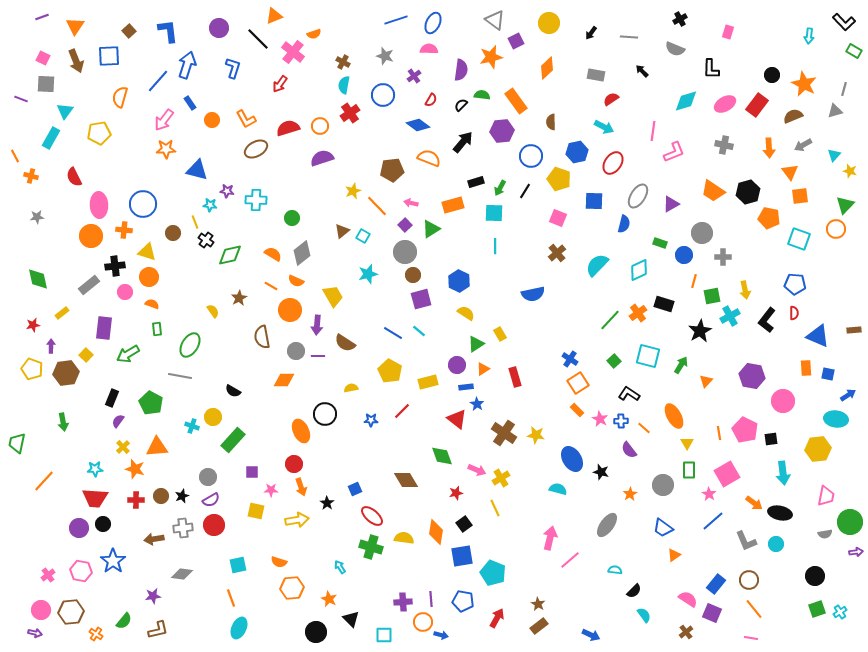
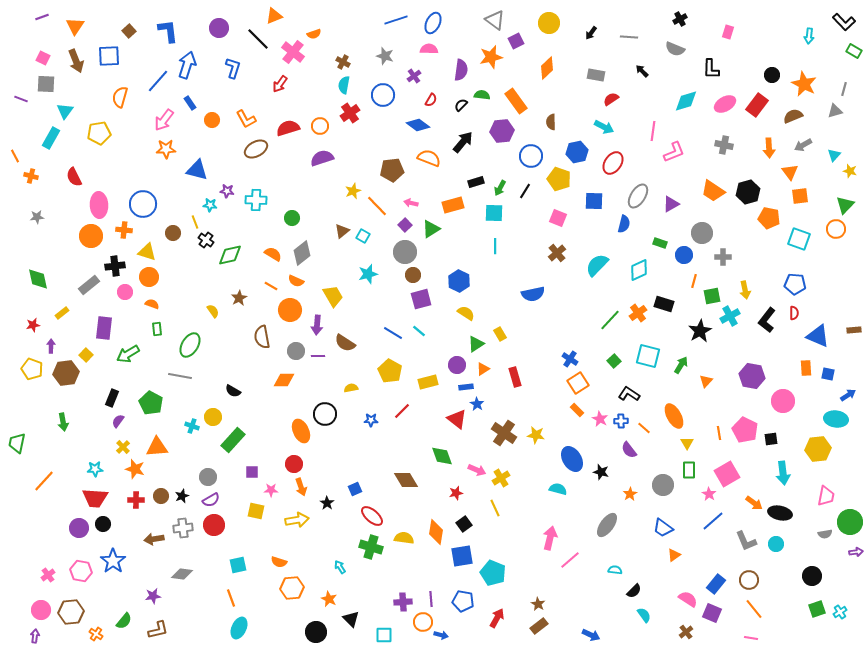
black circle at (815, 576): moved 3 px left
purple arrow at (35, 633): moved 3 px down; rotated 96 degrees counterclockwise
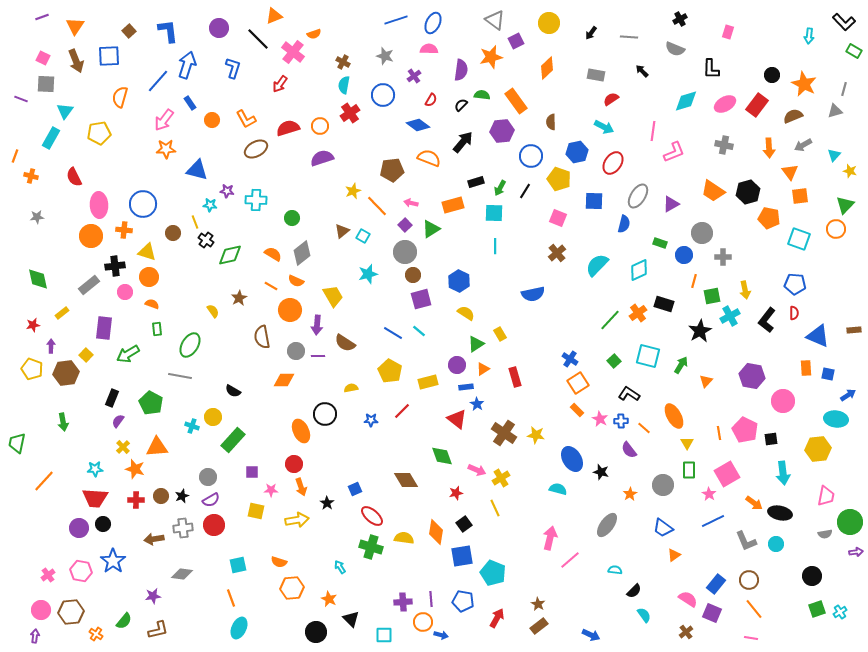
orange line at (15, 156): rotated 48 degrees clockwise
blue line at (713, 521): rotated 15 degrees clockwise
